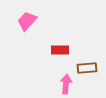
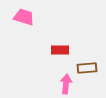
pink trapezoid: moved 3 px left, 4 px up; rotated 65 degrees clockwise
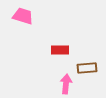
pink trapezoid: moved 1 px left, 1 px up
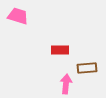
pink trapezoid: moved 5 px left
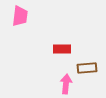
pink trapezoid: moved 2 px right; rotated 80 degrees clockwise
red rectangle: moved 2 px right, 1 px up
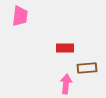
red rectangle: moved 3 px right, 1 px up
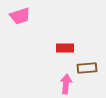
pink trapezoid: rotated 65 degrees clockwise
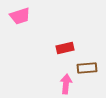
red rectangle: rotated 12 degrees counterclockwise
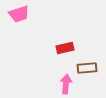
pink trapezoid: moved 1 px left, 2 px up
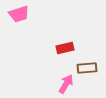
pink arrow: rotated 24 degrees clockwise
